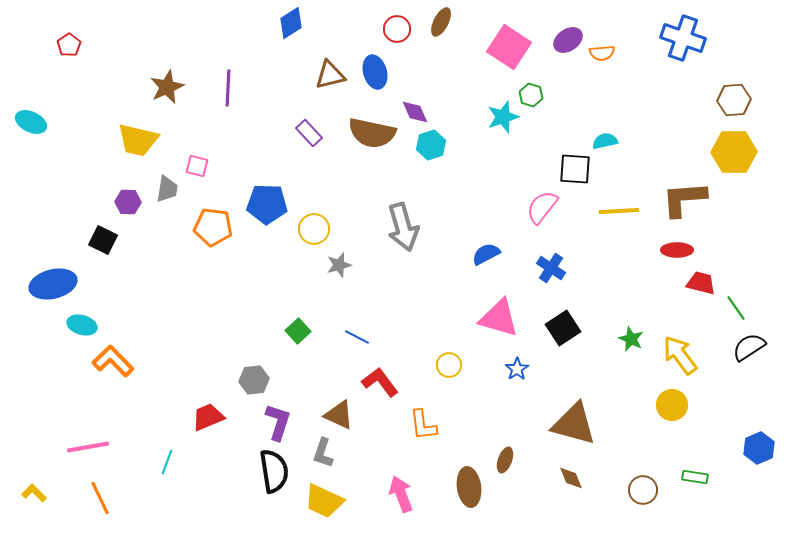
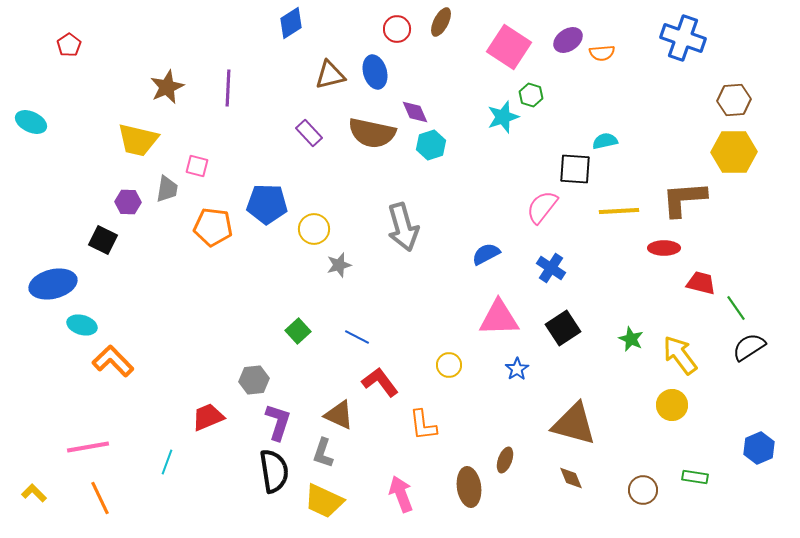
red ellipse at (677, 250): moved 13 px left, 2 px up
pink triangle at (499, 318): rotated 18 degrees counterclockwise
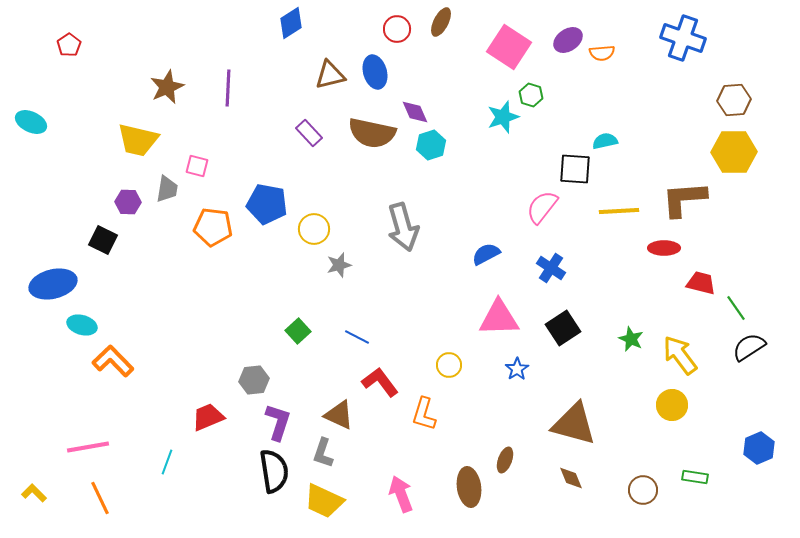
blue pentagon at (267, 204): rotated 9 degrees clockwise
orange L-shape at (423, 425): moved 1 px right, 11 px up; rotated 24 degrees clockwise
